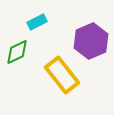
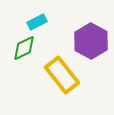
purple hexagon: rotated 8 degrees counterclockwise
green diamond: moved 7 px right, 4 px up
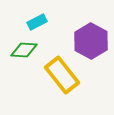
green diamond: moved 2 px down; rotated 28 degrees clockwise
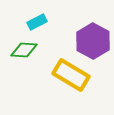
purple hexagon: moved 2 px right
yellow rectangle: moved 9 px right; rotated 21 degrees counterclockwise
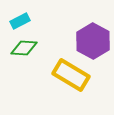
cyan rectangle: moved 17 px left, 1 px up
green diamond: moved 2 px up
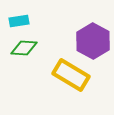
cyan rectangle: moved 1 px left; rotated 18 degrees clockwise
